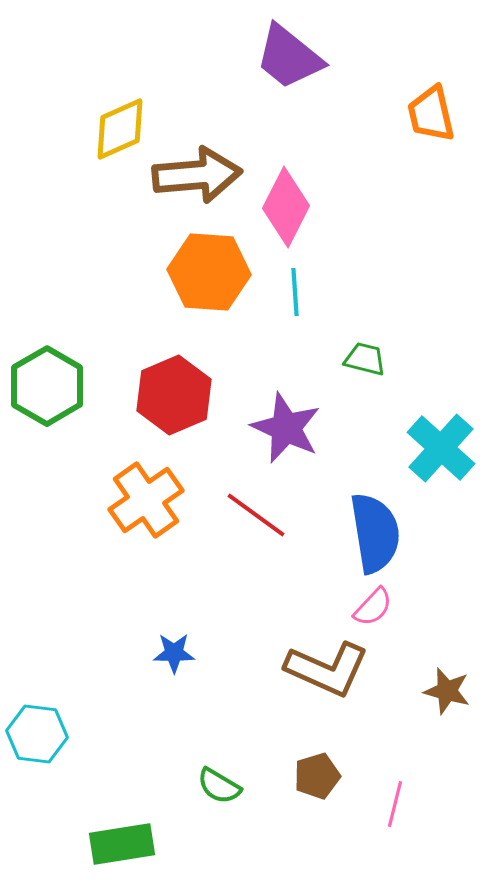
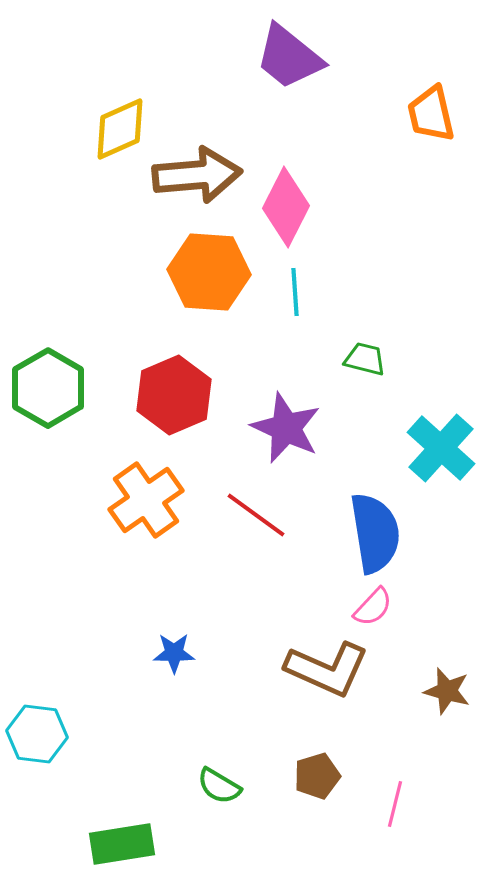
green hexagon: moved 1 px right, 2 px down
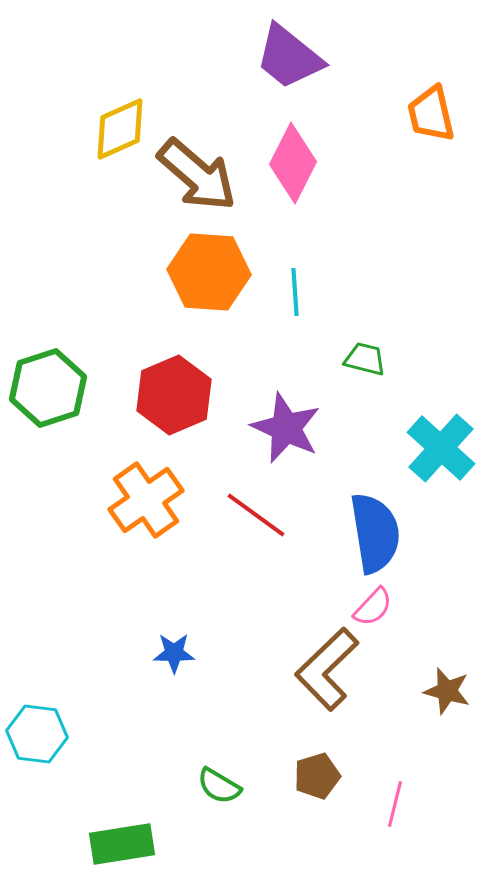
brown arrow: rotated 46 degrees clockwise
pink diamond: moved 7 px right, 44 px up
green hexagon: rotated 12 degrees clockwise
brown L-shape: rotated 112 degrees clockwise
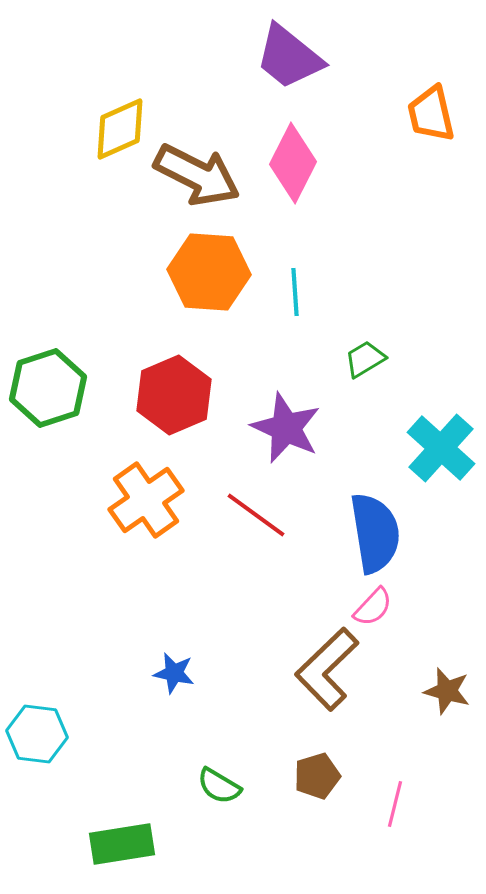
brown arrow: rotated 14 degrees counterclockwise
green trapezoid: rotated 45 degrees counterclockwise
blue star: moved 20 px down; rotated 12 degrees clockwise
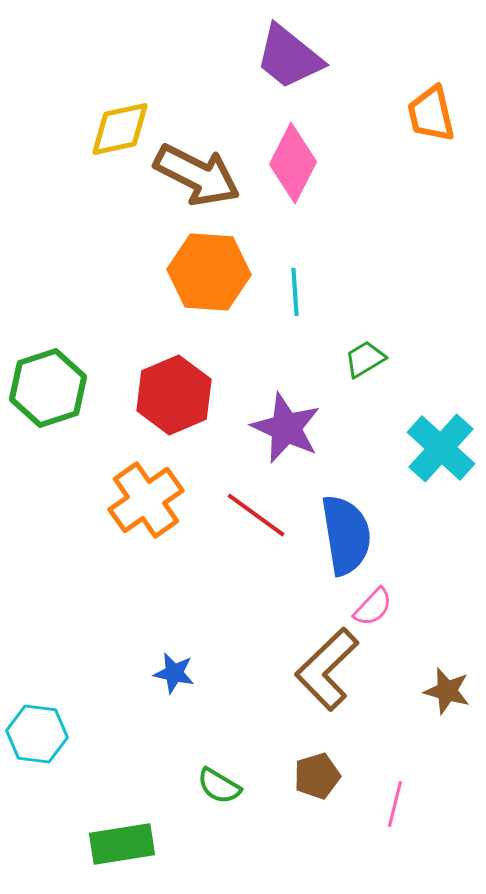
yellow diamond: rotated 12 degrees clockwise
blue semicircle: moved 29 px left, 2 px down
